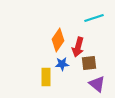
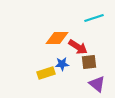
orange diamond: moved 1 px left, 2 px up; rotated 55 degrees clockwise
red arrow: rotated 72 degrees counterclockwise
brown square: moved 1 px up
yellow rectangle: moved 4 px up; rotated 72 degrees clockwise
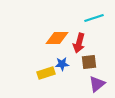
red arrow: moved 1 px right, 4 px up; rotated 72 degrees clockwise
purple triangle: rotated 42 degrees clockwise
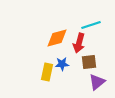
cyan line: moved 3 px left, 7 px down
orange diamond: rotated 15 degrees counterclockwise
yellow rectangle: moved 1 px right, 1 px up; rotated 60 degrees counterclockwise
purple triangle: moved 2 px up
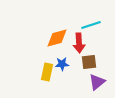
red arrow: rotated 18 degrees counterclockwise
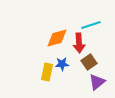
brown square: rotated 28 degrees counterclockwise
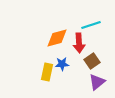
brown square: moved 3 px right, 1 px up
